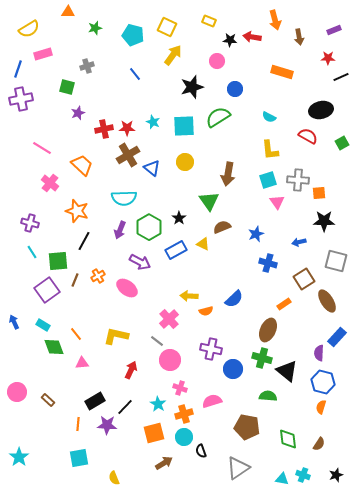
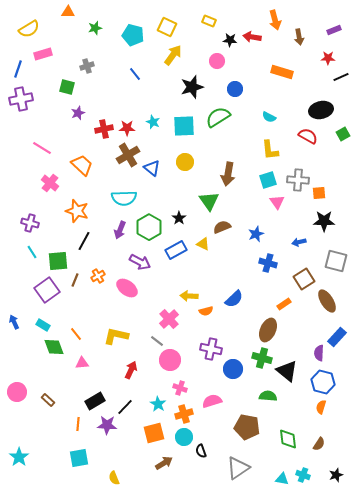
green square at (342, 143): moved 1 px right, 9 px up
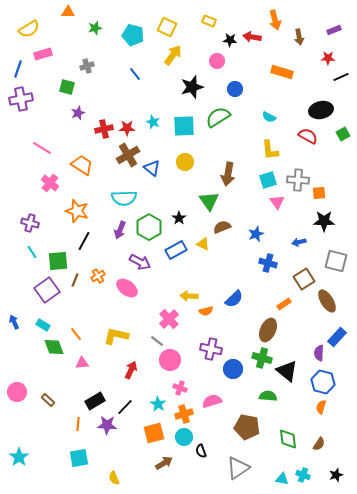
orange trapezoid at (82, 165): rotated 10 degrees counterclockwise
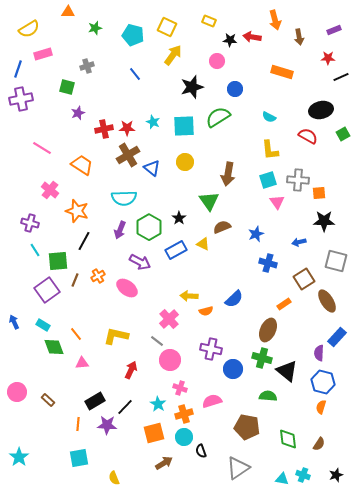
pink cross at (50, 183): moved 7 px down
cyan line at (32, 252): moved 3 px right, 2 px up
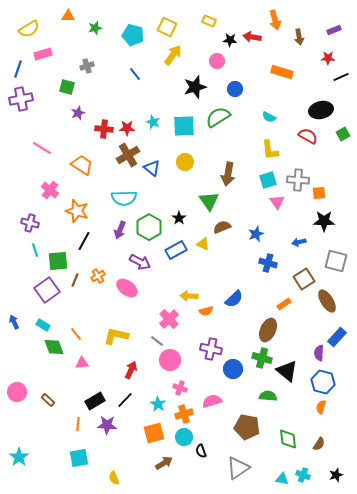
orange triangle at (68, 12): moved 4 px down
black star at (192, 87): moved 3 px right
red cross at (104, 129): rotated 18 degrees clockwise
cyan line at (35, 250): rotated 16 degrees clockwise
black line at (125, 407): moved 7 px up
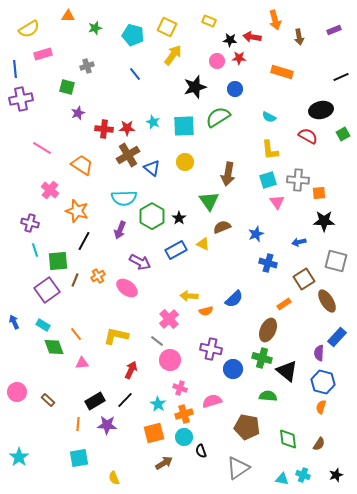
red star at (328, 58): moved 89 px left
blue line at (18, 69): moved 3 px left; rotated 24 degrees counterclockwise
green hexagon at (149, 227): moved 3 px right, 11 px up
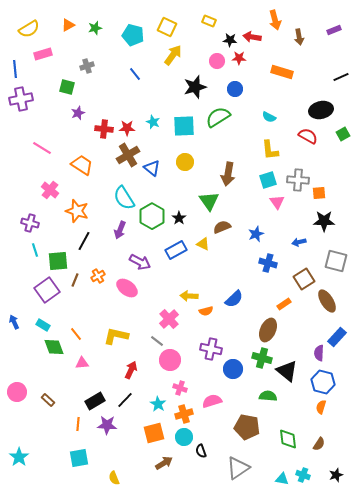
orange triangle at (68, 16): moved 9 px down; rotated 32 degrees counterclockwise
cyan semicircle at (124, 198): rotated 60 degrees clockwise
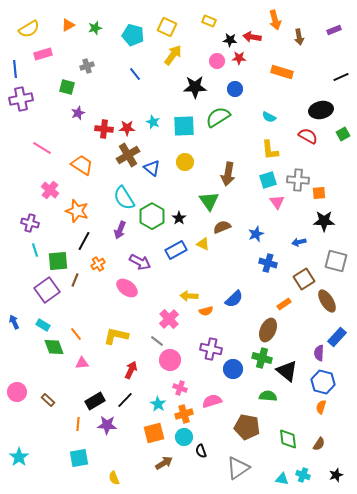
black star at (195, 87): rotated 15 degrees clockwise
orange cross at (98, 276): moved 12 px up
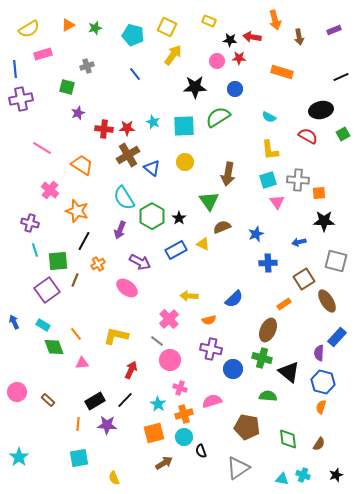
blue cross at (268, 263): rotated 18 degrees counterclockwise
orange semicircle at (206, 311): moved 3 px right, 9 px down
black triangle at (287, 371): moved 2 px right, 1 px down
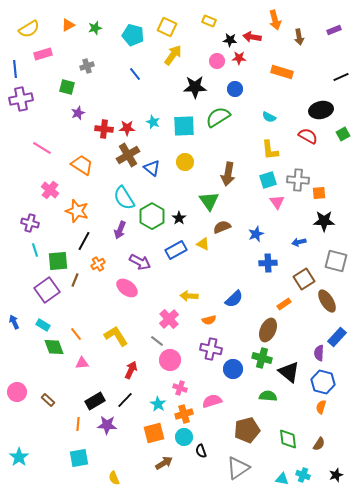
yellow L-shape at (116, 336): rotated 45 degrees clockwise
brown pentagon at (247, 427): moved 3 px down; rotated 25 degrees counterclockwise
